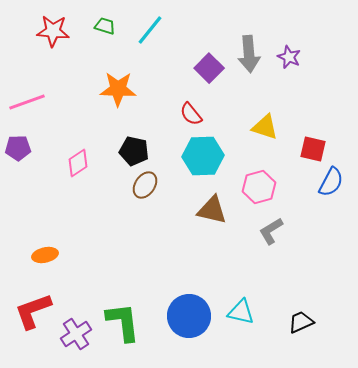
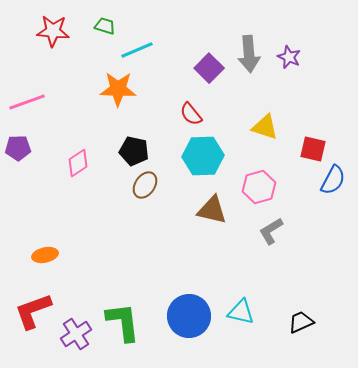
cyan line: moved 13 px left, 20 px down; rotated 28 degrees clockwise
blue semicircle: moved 2 px right, 2 px up
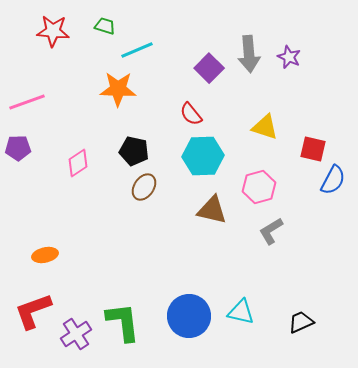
brown ellipse: moved 1 px left, 2 px down
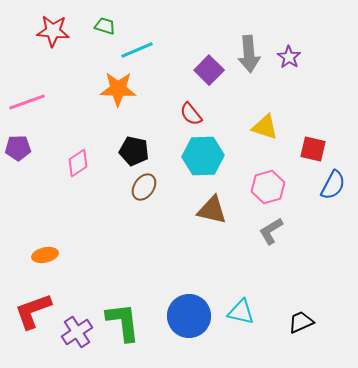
purple star: rotated 10 degrees clockwise
purple square: moved 2 px down
blue semicircle: moved 5 px down
pink hexagon: moved 9 px right
purple cross: moved 1 px right, 2 px up
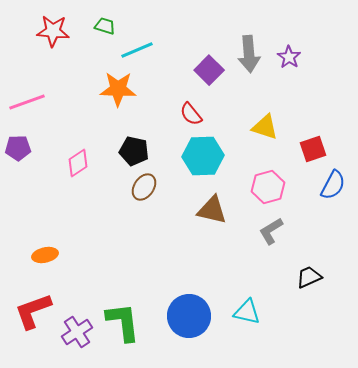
red square: rotated 32 degrees counterclockwise
cyan triangle: moved 6 px right
black trapezoid: moved 8 px right, 45 px up
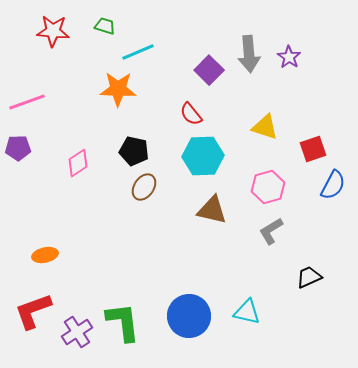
cyan line: moved 1 px right, 2 px down
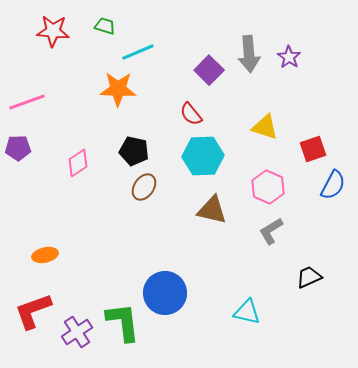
pink hexagon: rotated 20 degrees counterclockwise
blue circle: moved 24 px left, 23 px up
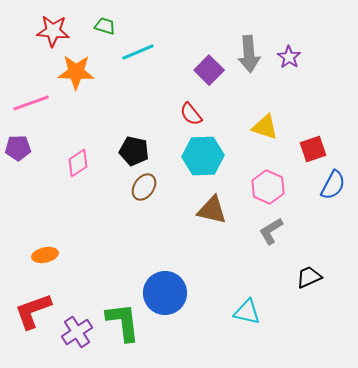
orange star: moved 42 px left, 17 px up
pink line: moved 4 px right, 1 px down
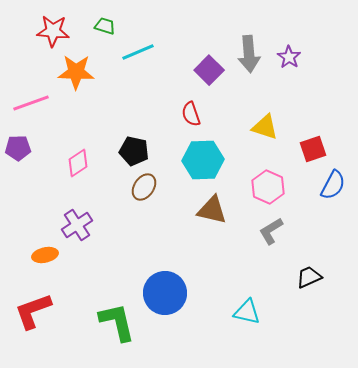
red semicircle: rotated 20 degrees clockwise
cyan hexagon: moved 4 px down
green L-shape: moved 6 px left; rotated 6 degrees counterclockwise
purple cross: moved 107 px up
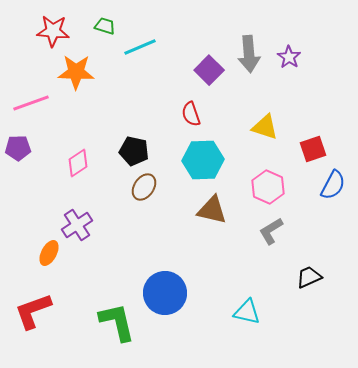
cyan line: moved 2 px right, 5 px up
orange ellipse: moved 4 px right, 2 px up; rotated 50 degrees counterclockwise
